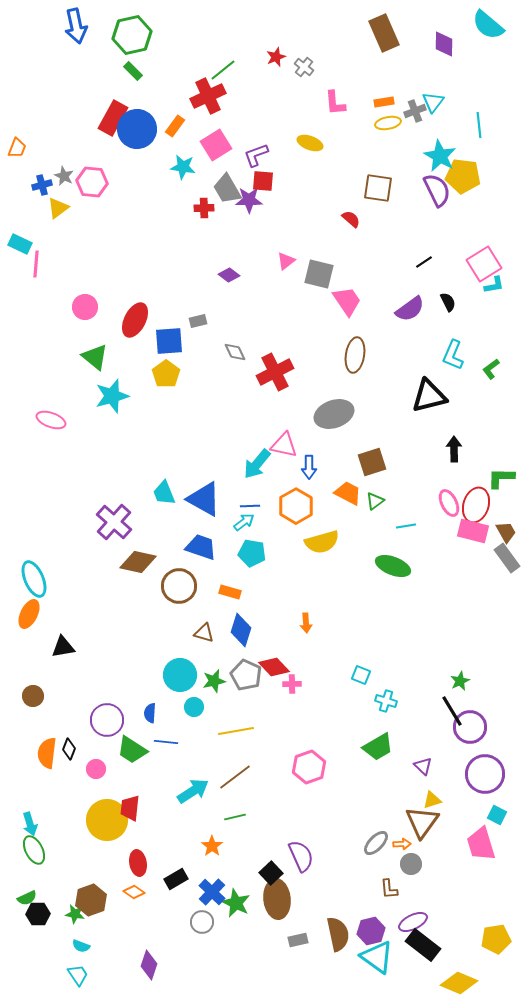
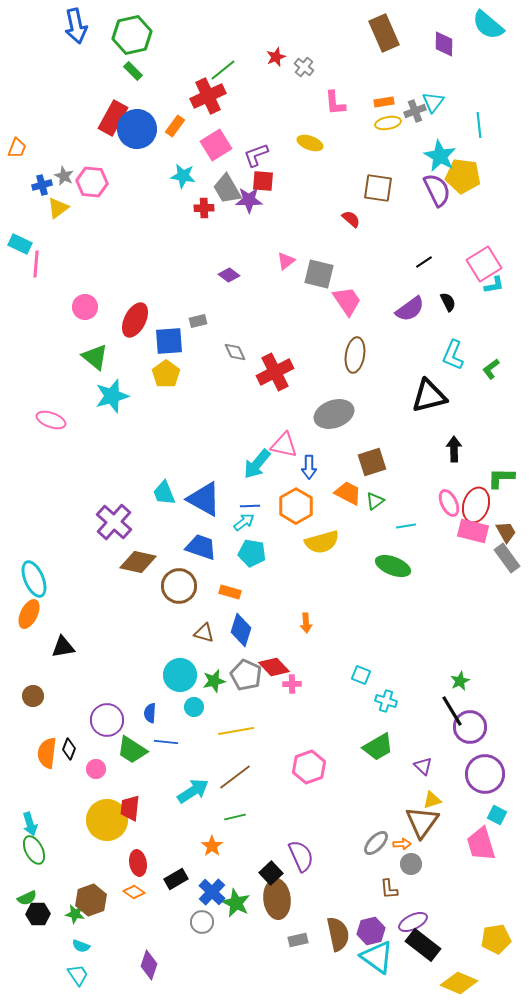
cyan star at (183, 167): moved 9 px down
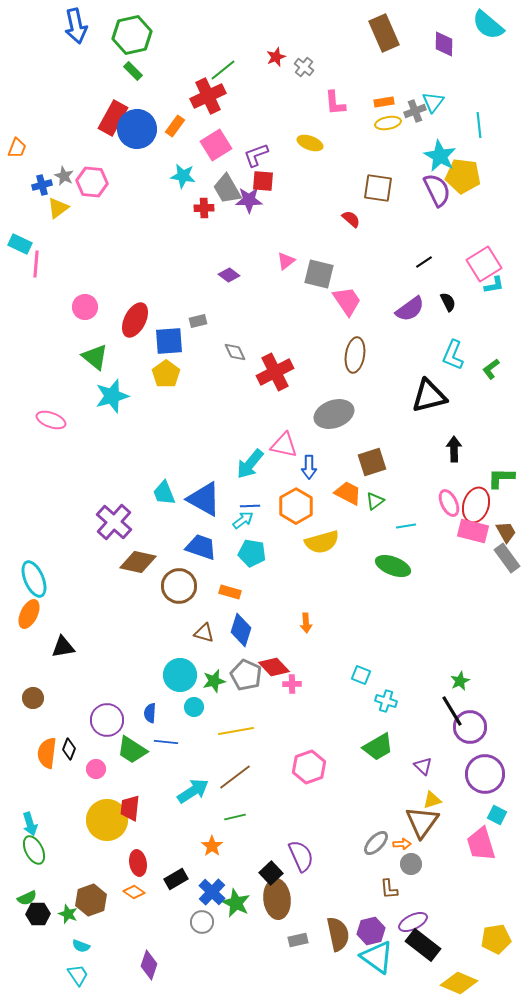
cyan arrow at (257, 464): moved 7 px left
cyan arrow at (244, 522): moved 1 px left, 2 px up
brown circle at (33, 696): moved 2 px down
green star at (75, 914): moved 7 px left; rotated 12 degrees clockwise
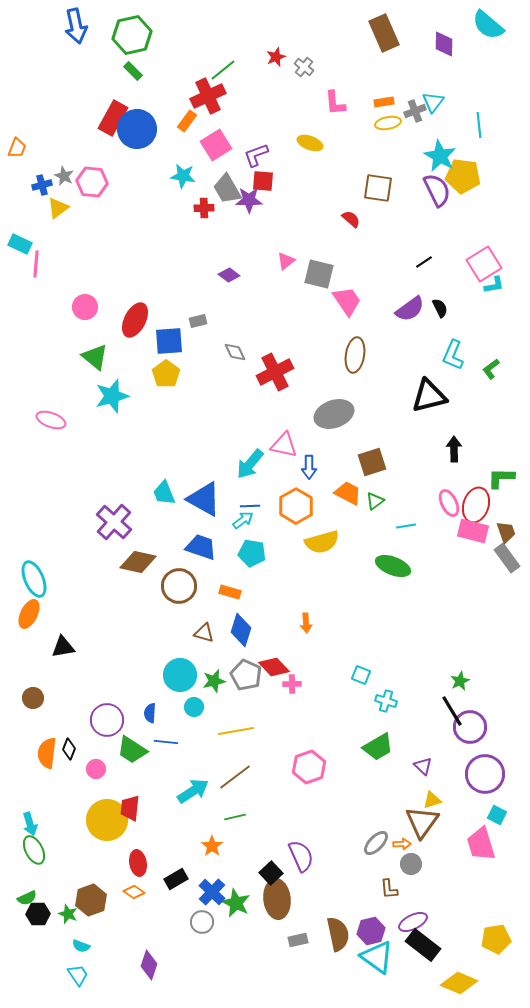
orange rectangle at (175, 126): moved 12 px right, 5 px up
black semicircle at (448, 302): moved 8 px left, 6 px down
brown trapezoid at (506, 532): rotated 10 degrees clockwise
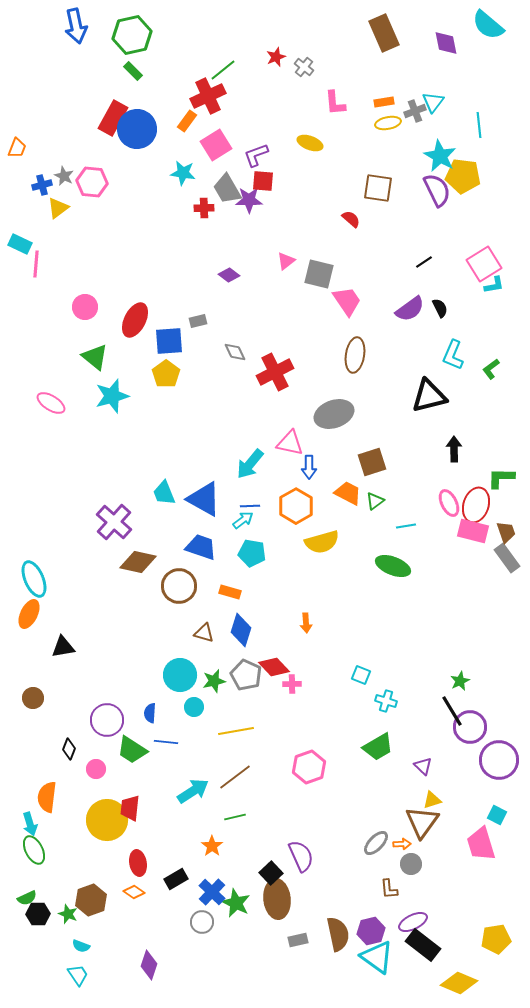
purple diamond at (444, 44): moved 2 px right, 1 px up; rotated 12 degrees counterclockwise
cyan star at (183, 176): moved 3 px up
pink ellipse at (51, 420): moved 17 px up; rotated 12 degrees clockwise
pink triangle at (284, 445): moved 6 px right, 2 px up
orange semicircle at (47, 753): moved 44 px down
purple circle at (485, 774): moved 14 px right, 14 px up
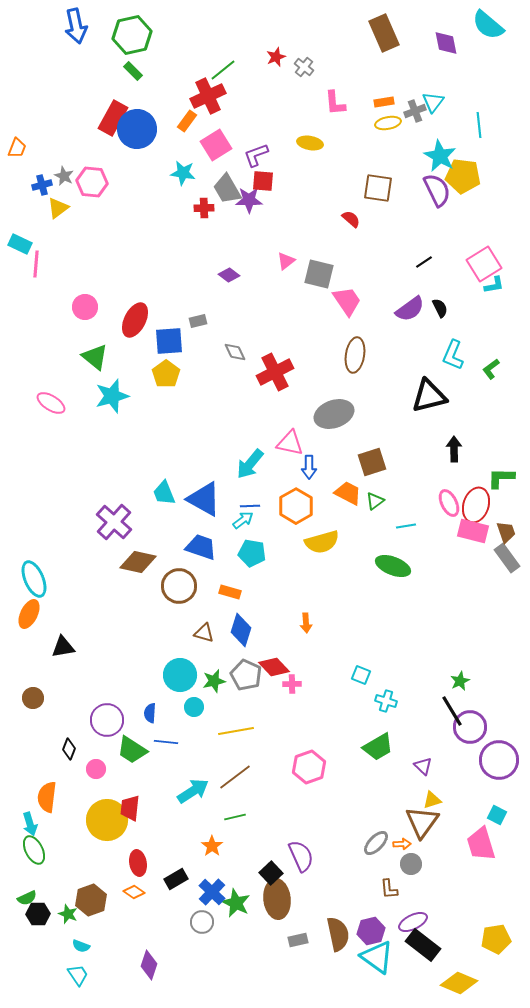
yellow ellipse at (310, 143): rotated 10 degrees counterclockwise
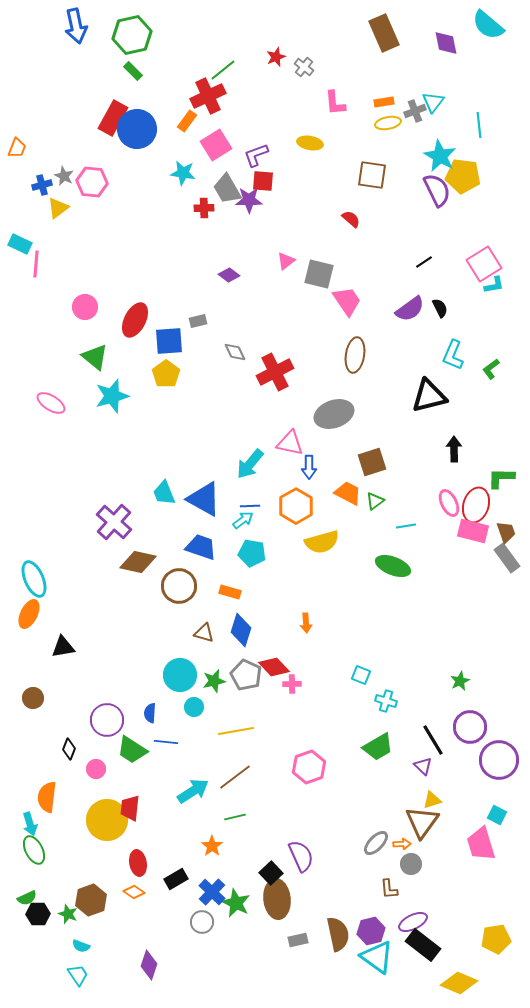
brown square at (378, 188): moved 6 px left, 13 px up
black line at (452, 711): moved 19 px left, 29 px down
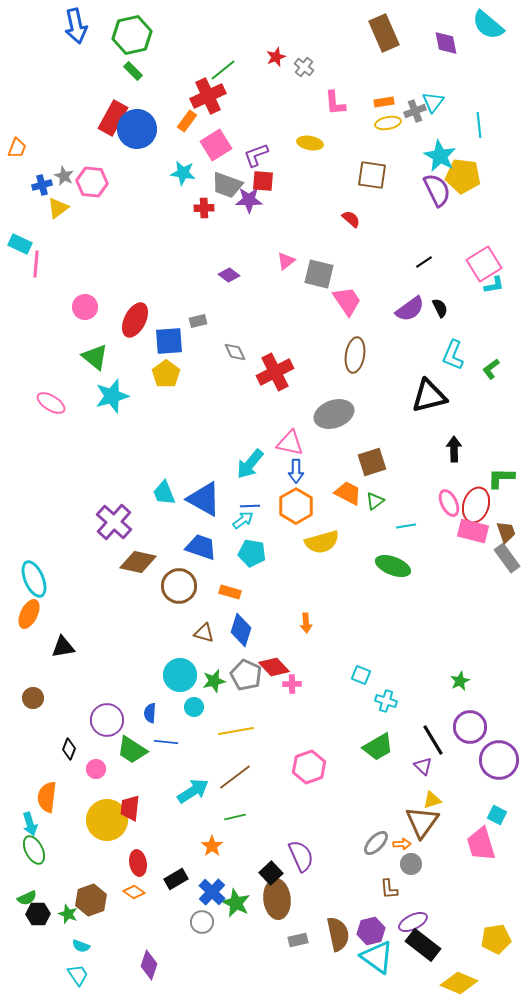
gray trapezoid at (227, 189): moved 4 px up; rotated 40 degrees counterclockwise
blue arrow at (309, 467): moved 13 px left, 4 px down
